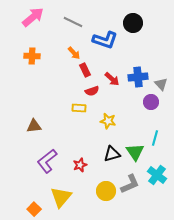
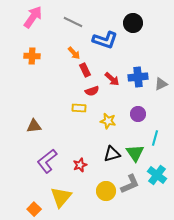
pink arrow: rotated 15 degrees counterclockwise
gray triangle: rotated 48 degrees clockwise
purple circle: moved 13 px left, 12 px down
green triangle: moved 1 px down
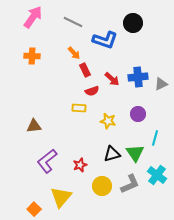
yellow circle: moved 4 px left, 5 px up
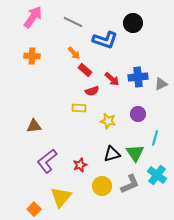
red rectangle: rotated 24 degrees counterclockwise
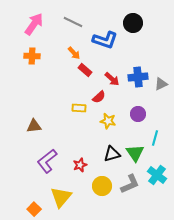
pink arrow: moved 1 px right, 7 px down
red semicircle: moved 7 px right, 6 px down; rotated 24 degrees counterclockwise
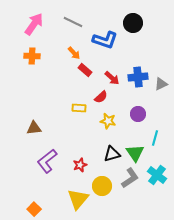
red arrow: moved 1 px up
red semicircle: moved 2 px right
brown triangle: moved 2 px down
gray L-shape: moved 6 px up; rotated 10 degrees counterclockwise
yellow triangle: moved 17 px right, 2 px down
